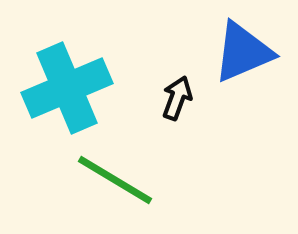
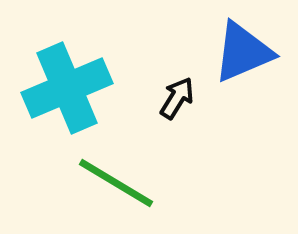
black arrow: rotated 12 degrees clockwise
green line: moved 1 px right, 3 px down
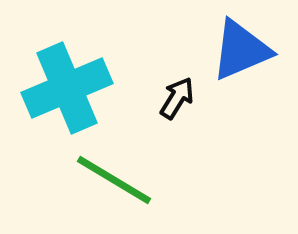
blue triangle: moved 2 px left, 2 px up
green line: moved 2 px left, 3 px up
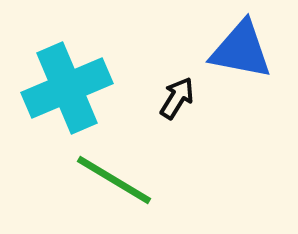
blue triangle: rotated 34 degrees clockwise
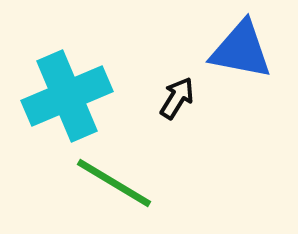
cyan cross: moved 8 px down
green line: moved 3 px down
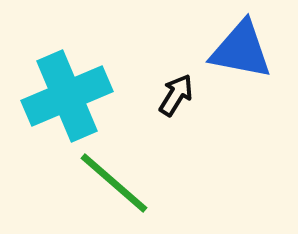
black arrow: moved 1 px left, 3 px up
green line: rotated 10 degrees clockwise
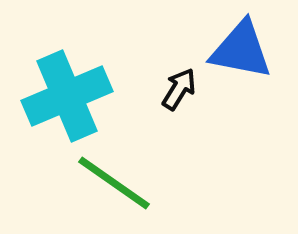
black arrow: moved 3 px right, 6 px up
green line: rotated 6 degrees counterclockwise
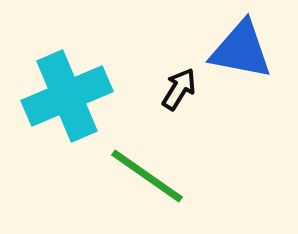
green line: moved 33 px right, 7 px up
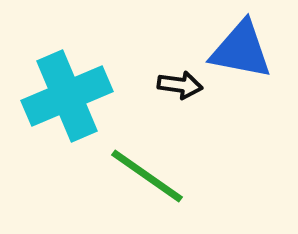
black arrow: moved 1 px right, 4 px up; rotated 66 degrees clockwise
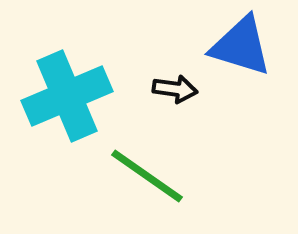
blue triangle: moved 4 px up; rotated 6 degrees clockwise
black arrow: moved 5 px left, 4 px down
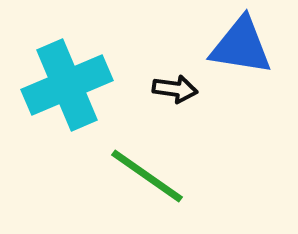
blue triangle: rotated 8 degrees counterclockwise
cyan cross: moved 11 px up
